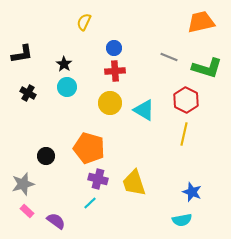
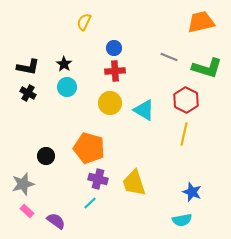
black L-shape: moved 6 px right, 13 px down; rotated 20 degrees clockwise
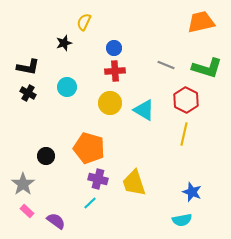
gray line: moved 3 px left, 8 px down
black star: moved 21 px up; rotated 21 degrees clockwise
gray star: rotated 20 degrees counterclockwise
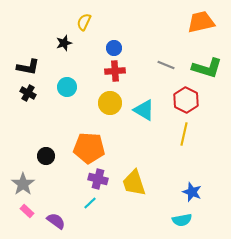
orange pentagon: rotated 12 degrees counterclockwise
